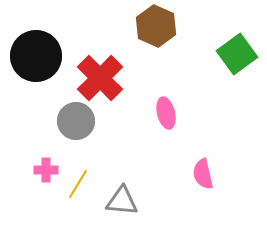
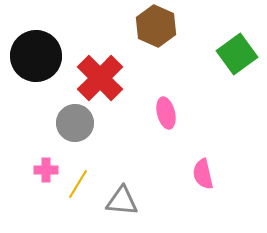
gray circle: moved 1 px left, 2 px down
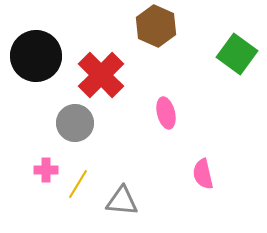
green square: rotated 18 degrees counterclockwise
red cross: moved 1 px right, 3 px up
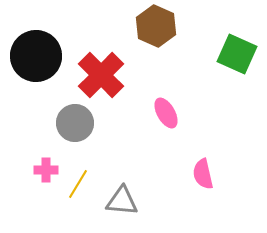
green square: rotated 12 degrees counterclockwise
pink ellipse: rotated 16 degrees counterclockwise
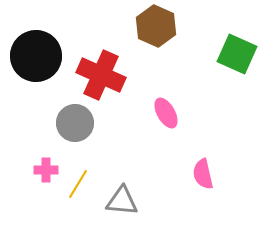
red cross: rotated 21 degrees counterclockwise
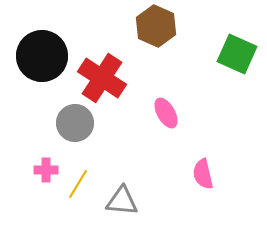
black circle: moved 6 px right
red cross: moved 1 px right, 3 px down; rotated 9 degrees clockwise
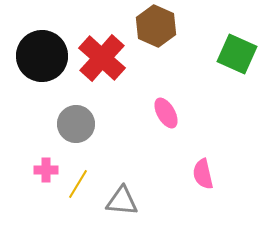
red cross: moved 20 px up; rotated 9 degrees clockwise
gray circle: moved 1 px right, 1 px down
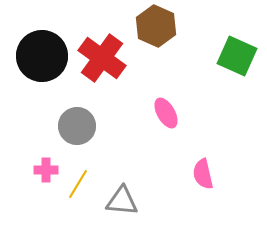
green square: moved 2 px down
red cross: rotated 6 degrees counterclockwise
gray circle: moved 1 px right, 2 px down
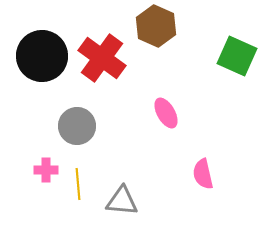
yellow line: rotated 36 degrees counterclockwise
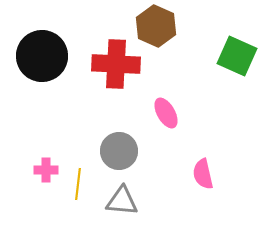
red cross: moved 14 px right, 6 px down; rotated 33 degrees counterclockwise
gray circle: moved 42 px right, 25 px down
yellow line: rotated 12 degrees clockwise
